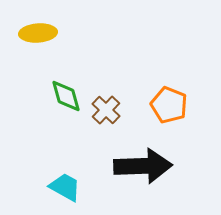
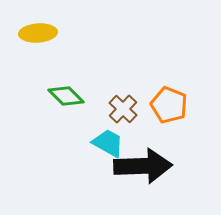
green diamond: rotated 30 degrees counterclockwise
brown cross: moved 17 px right, 1 px up
cyan trapezoid: moved 43 px right, 44 px up
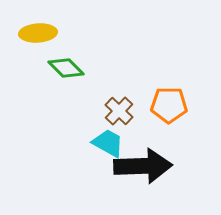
green diamond: moved 28 px up
orange pentagon: rotated 21 degrees counterclockwise
brown cross: moved 4 px left, 2 px down
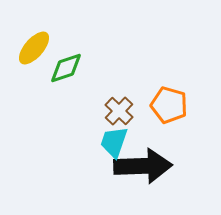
yellow ellipse: moved 4 px left, 15 px down; rotated 45 degrees counterclockwise
green diamond: rotated 63 degrees counterclockwise
orange pentagon: rotated 15 degrees clockwise
cyan trapezoid: moved 6 px right, 1 px up; rotated 100 degrees counterclockwise
